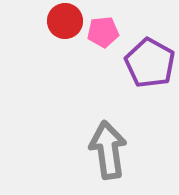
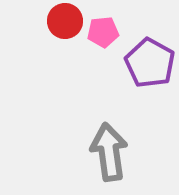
gray arrow: moved 1 px right, 2 px down
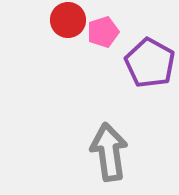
red circle: moved 3 px right, 1 px up
pink pentagon: rotated 12 degrees counterclockwise
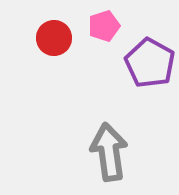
red circle: moved 14 px left, 18 px down
pink pentagon: moved 1 px right, 6 px up
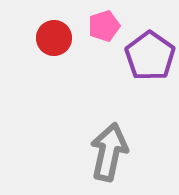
purple pentagon: moved 7 px up; rotated 6 degrees clockwise
gray arrow: rotated 20 degrees clockwise
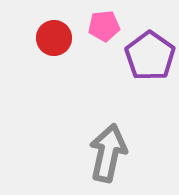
pink pentagon: rotated 12 degrees clockwise
gray arrow: moved 1 px left, 1 px down
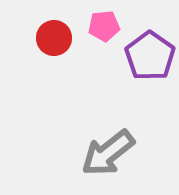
gray arrow: rotated 140 degrees counterclockwise
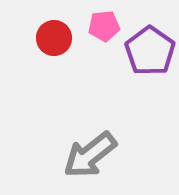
purple pentagon: moved 5 px up
gray arrow: moved 18 px left, 2 px down
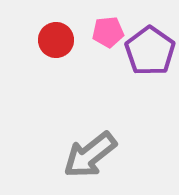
pink pentagon: moved 4 px right, 6 px down
red circle: moved 2 px right, 2 px down
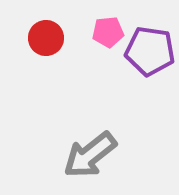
red circle: moved 10 px left, 2 px up
purple pentagon: rotated 27 degrees counterclockwise
